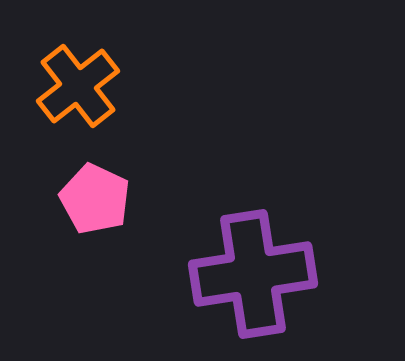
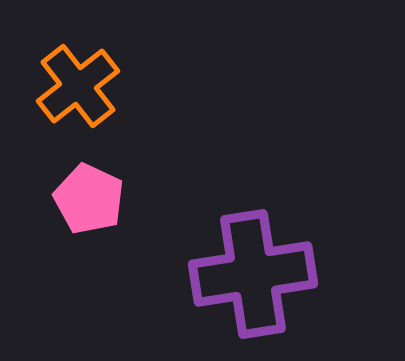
pink pentagon: moved 6 px left
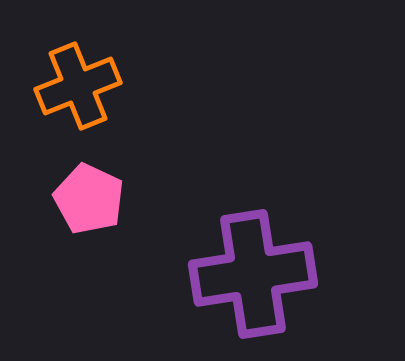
orange cross: rotated 16 degrees clockwise
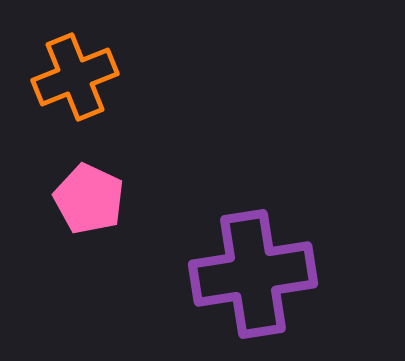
orange cross: moved 3 px left, 9 px up
